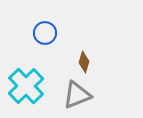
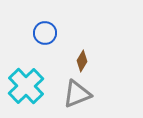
brown diamond: moved 2 px left, 1 px up; rotated 15 degrees clockwise
gray triangle: moved 1 px up
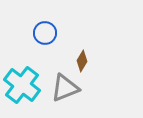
cyan cross: moved 4 px left, 1 px up; rotated 9 degrees counterclockwise
gray triangle: moved 12 px left, 6 px up
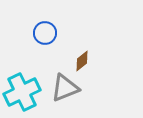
brown diamond: rotated 20 degrees clockwise
cyan cross: moved 7 px down; rotated 27 degrees clockwise
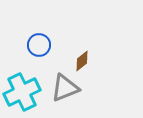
blue circle: moved 6 px left, 12 px down
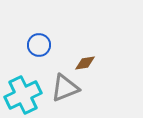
brown diamond: moved 3 px right, 2 px down; rotated 30 degrees clockwise
cyan cross: moved 1 px right, 3 px down
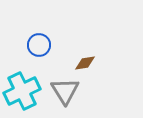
gray triangle: moved 3 px down; rotated 40 degrees counterclockwise
cyan cross: moved 1 px left, 4 px up
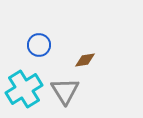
brown diamond: moved 3 px up
cyan cross: moved 2 px right, 2 px up; rotated 6 degrees counterclockwise
